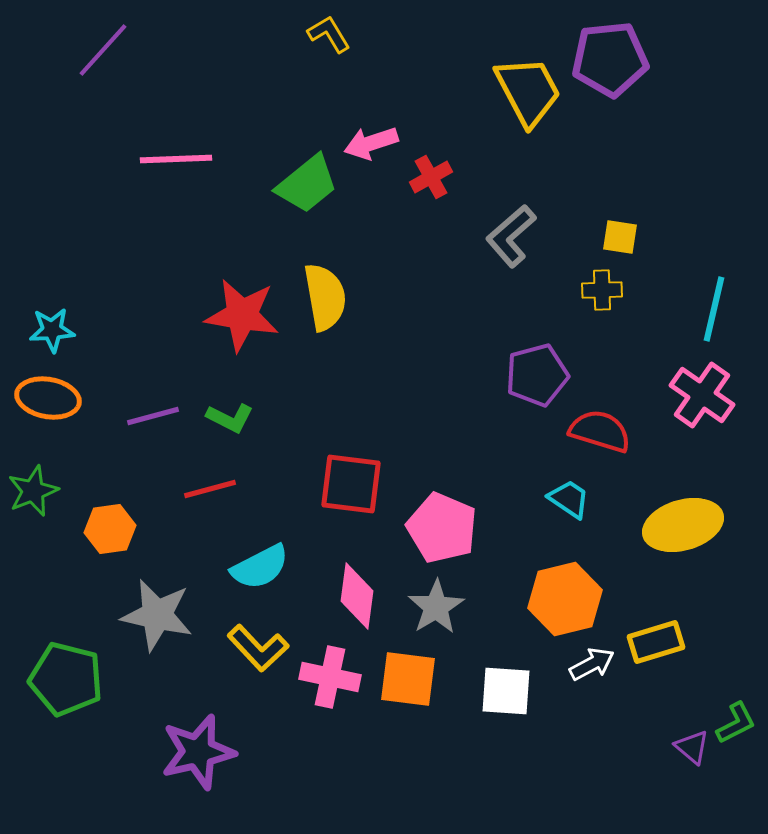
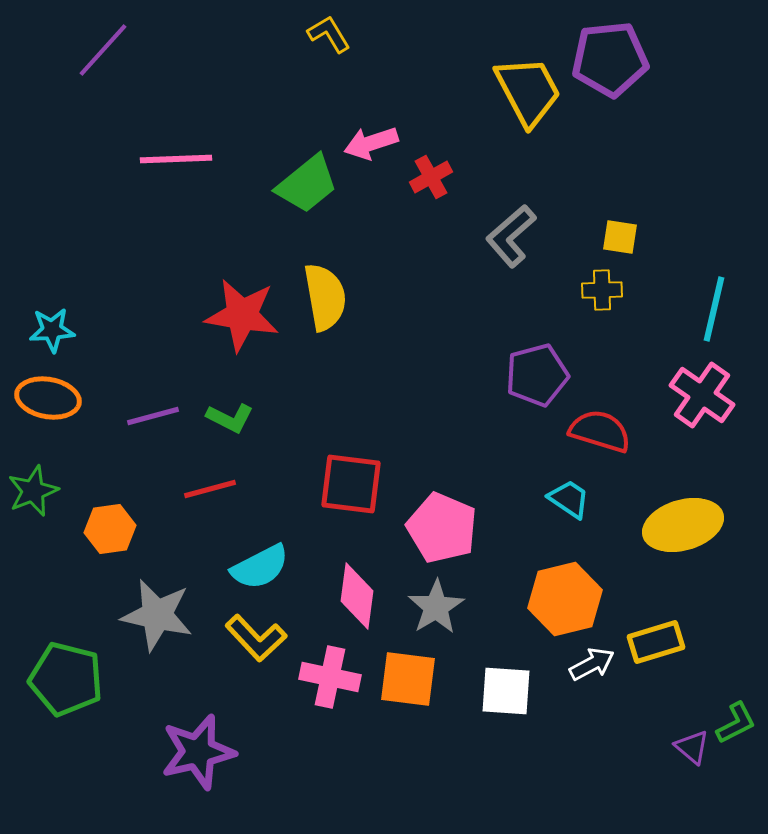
yellow L-shape at (258, 648): moved 2 px left, 10 px up
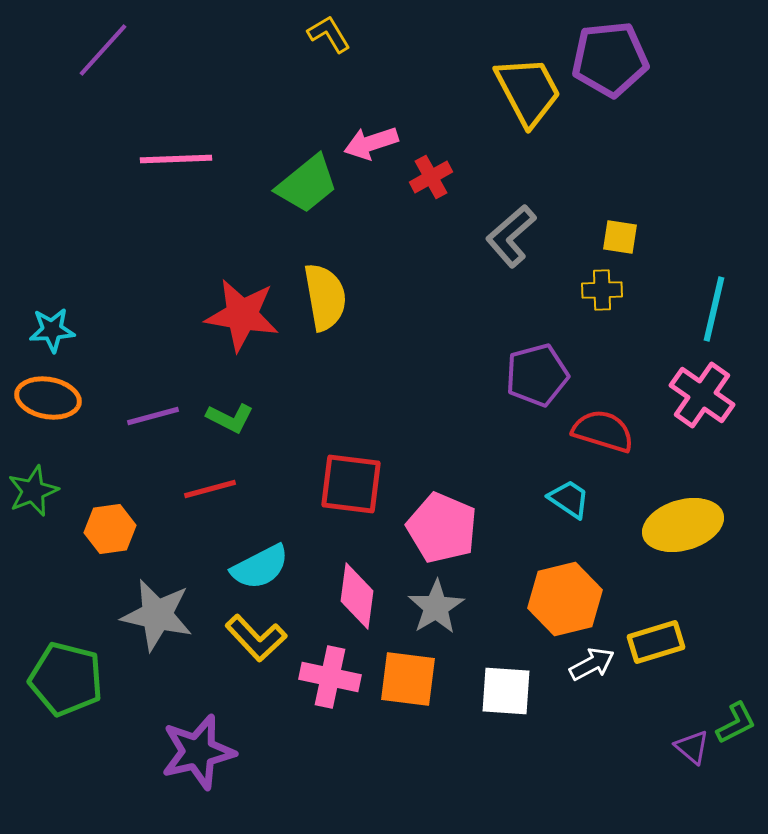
red semicircle at (600, 431): moved 3 px right
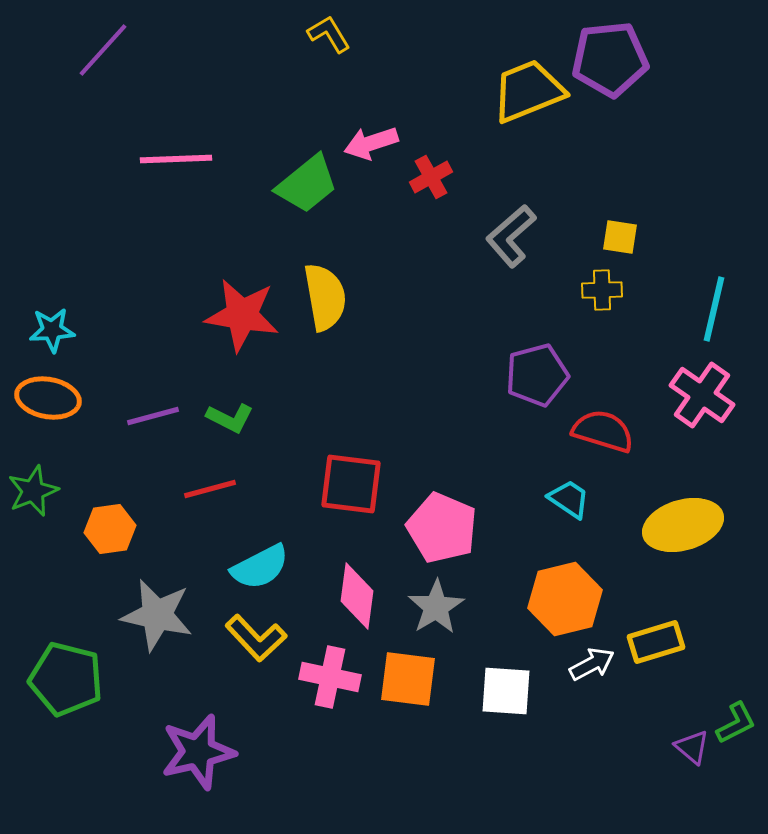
yellow trapezoid at (528, 91): rotated 84 degrees counterclockwise
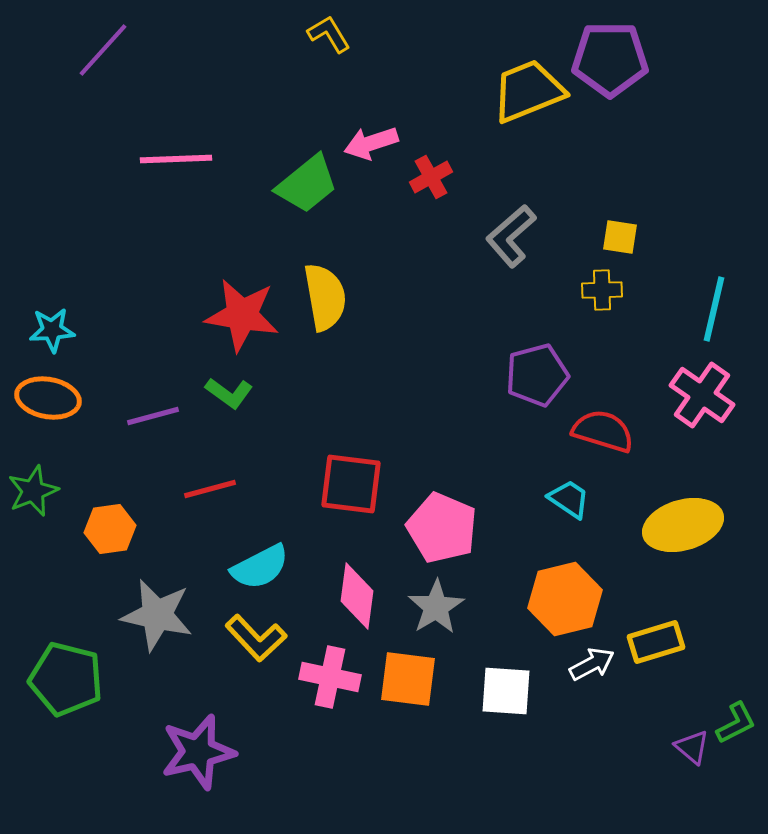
purple pentagon at (610, 59): rotated 6 degrees clockwise
green L-shape at (230, 418): moved 1 px left, 25 px up; rotated 9 degrees clockwise
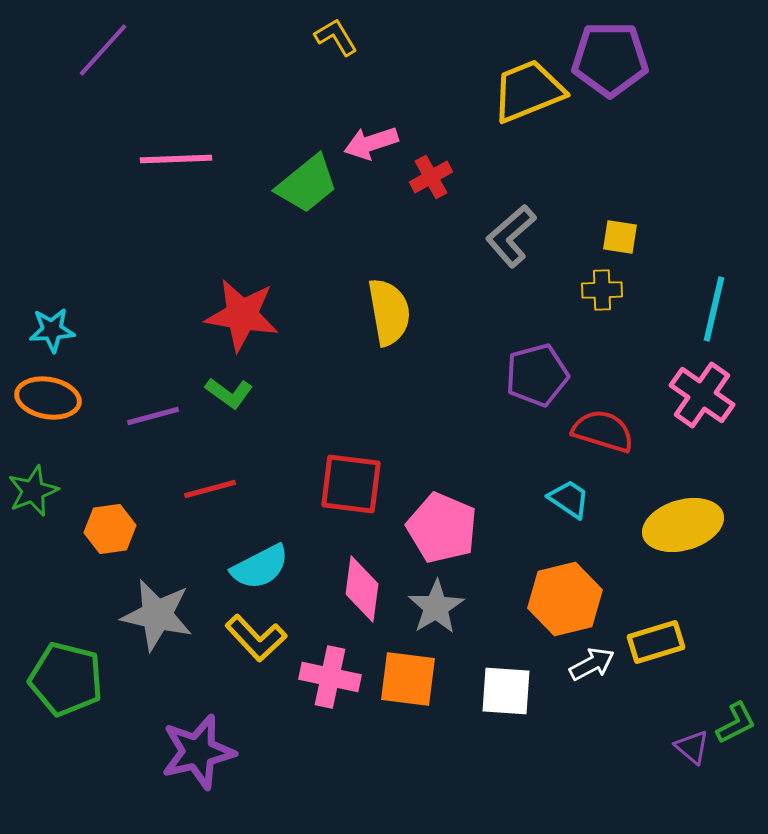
yellow L-shape at (329, 34): moved 7 px right, 3 px down
yellow semicircle at (325, 297): moved 64 px right, 15 px down
pink diamond at (357, 596): moved 5 px right, 7 px up
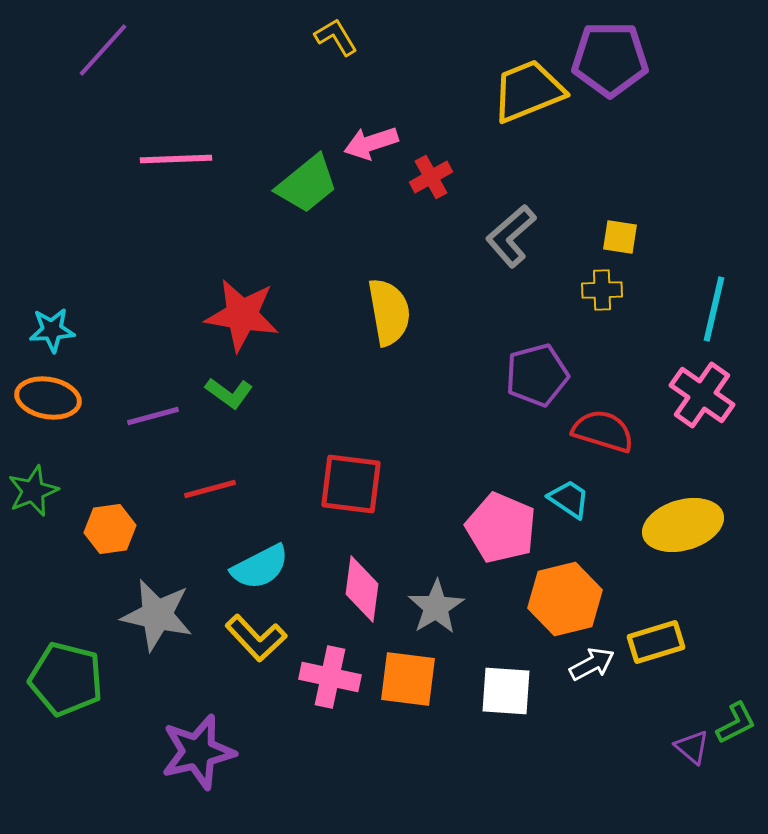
pink pentagon at (442, 528): moved 59 px right
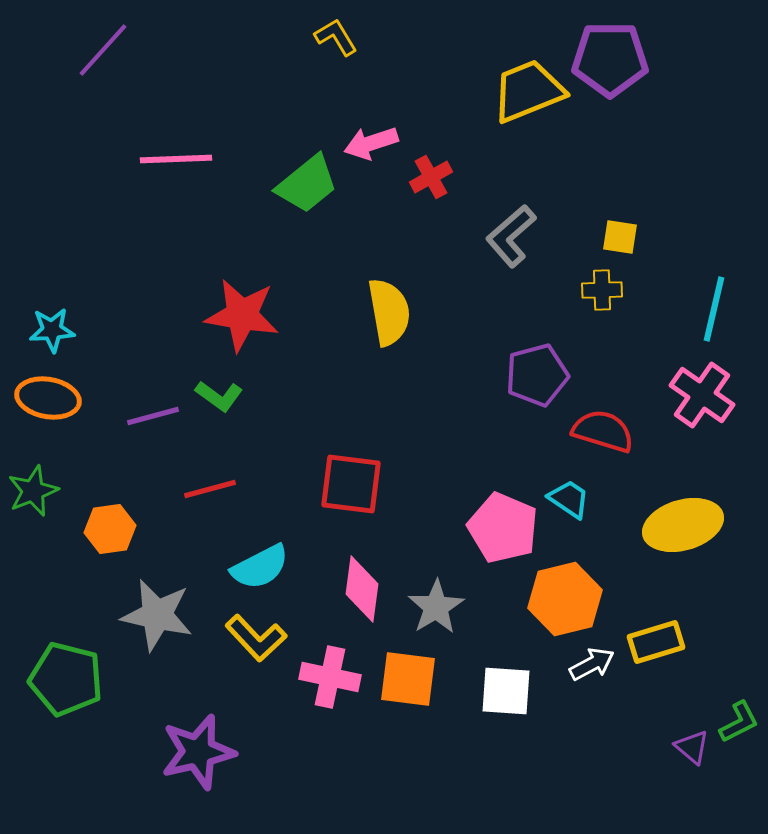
green L-shape at (229, 393): moved 10 px left, 3 px down
pink pentagon at (501, 528): moved 2 px right
green L-shape at (736, 723): moved 3 px right, 1 px up
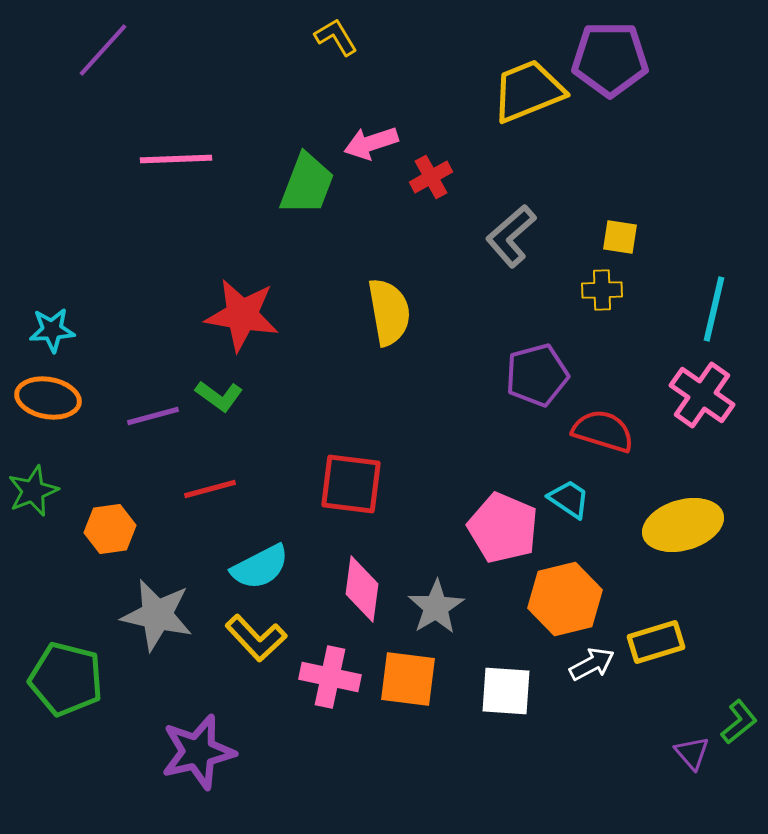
green trapezoid at (307, 184): rotated 30 degrees counterclockwise
green L-shape at (739, 722): rotated 12 degrees counterclockwise
purple triangle at (692, 747): moved 6 px down; rotated 9 degrees clockwise
